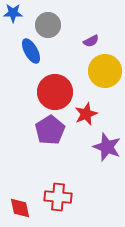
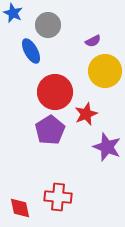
blue star: rotated 24 degrees clockwise
purple semicircle: moved 2 px right
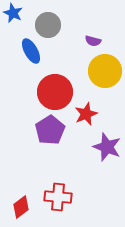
purple semicircle: rotated 42 degrees clockwise
red diamond: moved 1 px right, 1 px up; rotated 65 degrees clockwise
